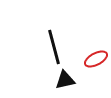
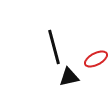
black triangle: moved 4 px right, 3 px up
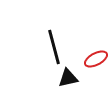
black triangle: moved 1 px left, 1 px down
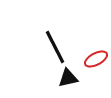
black line: moved 1 px right; rotated 12 degrees counterclockwise
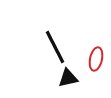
red ellipse: rotated 50 degrees counterclockwise
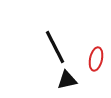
black triangle: moved 1 px left, 2 px down
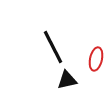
black line: moved 2 px left
